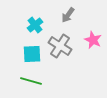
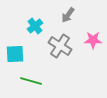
cyan cross: moved 1 px down
pink star: rotated 24 degrees counterclockwise
cyan square: moved 17 px left
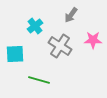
gray arrow: moved 3 px right
green line: moved 8 px right, 1 px up
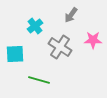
gray cross: moved 1 px down
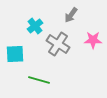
gray cross: moved 2 px left, 3 px up
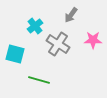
cyan square: rotated 18 degrees clockwise
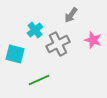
cyan cross: moved 4 px down
pink star: rotated 18 degrees clockwise
gray cross: rotated 30 degrees clockwise
green line: rotated 40 degrees counterclockwise
